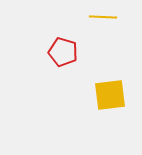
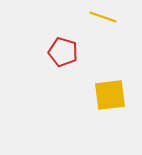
yellow line: rotated 16 degrees clockwise
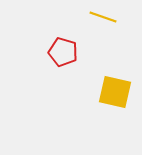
yellow square: moved 5 px right, 3 px up; rotated 20 degrees clockwise
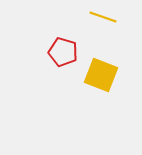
yellow square: moved 14 px left, 17 px up; rotated 8 degrees clockwise
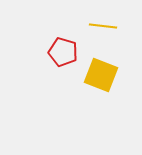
yellow line: moved 9 px down; rotated 12 degrees counterclockwise
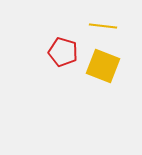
yellow square: moved 2 px right, 9 px up
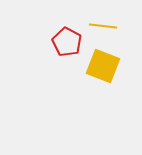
red pentagon: moved 4 px right, 10 px up; rotated 12 degrees clockwise
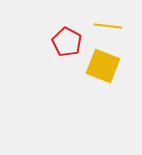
yellow line: moved 5 px right
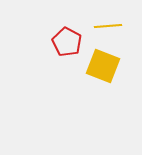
yellow line: rotated 12 degrees counterclockwise
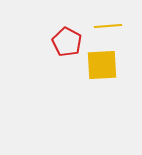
yellow square: moved 1 px left, 1 px up; rotated 24 degrees counterclockwise
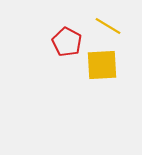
yellow line: rotated 36 degrees clockwise
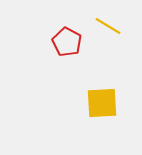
yellow square: moved 38 px down
